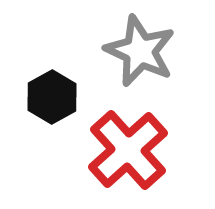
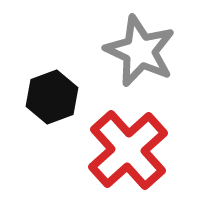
black hexagon: rotated 9 degrees clockwise
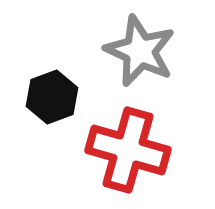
red cross: rotated 32 degrees counterclockwise
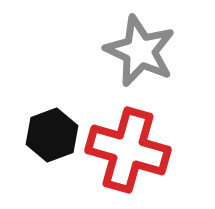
black hexagon: moved 38 px down
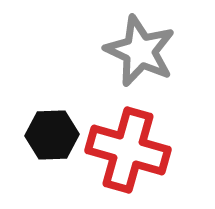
black hexagon: rotated 18 degrees clockwise
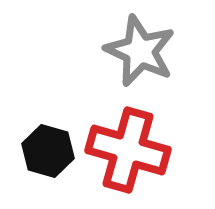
black hexagon: moved 4 px left, 16 px down; rotated 18 degrees clockwise
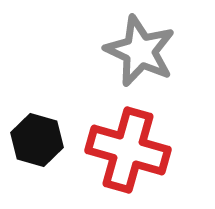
black hexagon: moved 11 px left, 11 px up
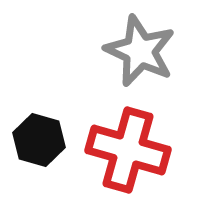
black hexagon: moved 2 px right
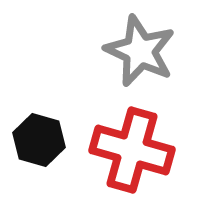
red cross: moved 4 px right
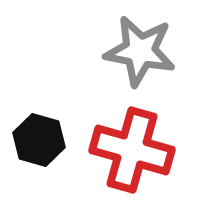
gray star: rotated 14 degrees counterclockwise
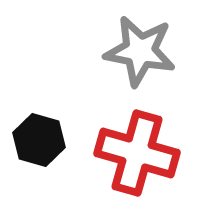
red cross: moved 5 px right, 3 px down
